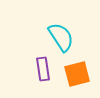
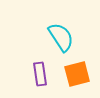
purple rectangle: moved 3 px left, 5 px down
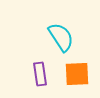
orange square: rotated 12 degrees clockwise
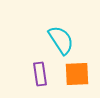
cyan semicircle: moved 3 px down
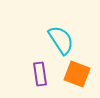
orange square: rotated 24 degrees clockwise
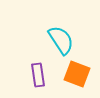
purple rectangle: moved 2 px left, 1 px down
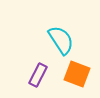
purple rectangle: rotated 35 degrees clockwise
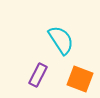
orange square: moved 3 px right, 5 px down
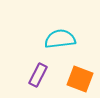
cyan semicircle: moved 1 px left, 1 px up; rotated 64 degrees counterclockwise
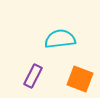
purple rectangle: moved 5 px left, 1 px down
